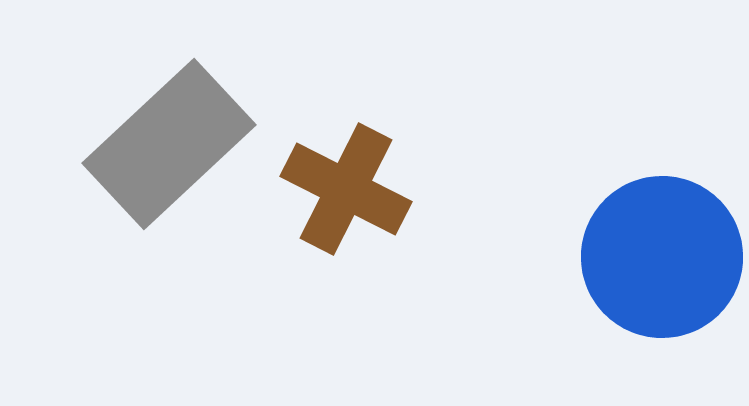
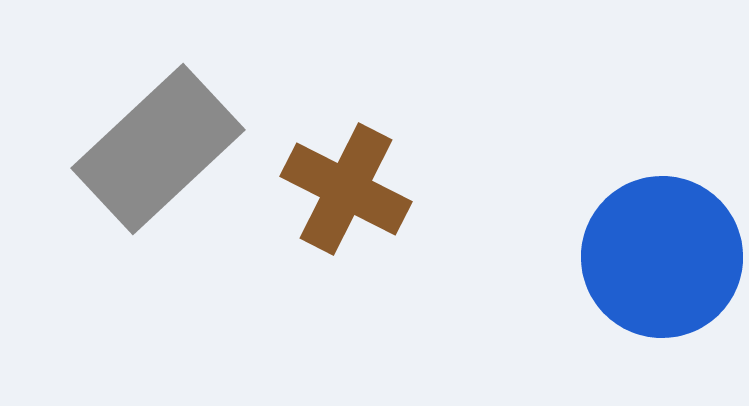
gray rectangle: moved 11 px left, 5 px down
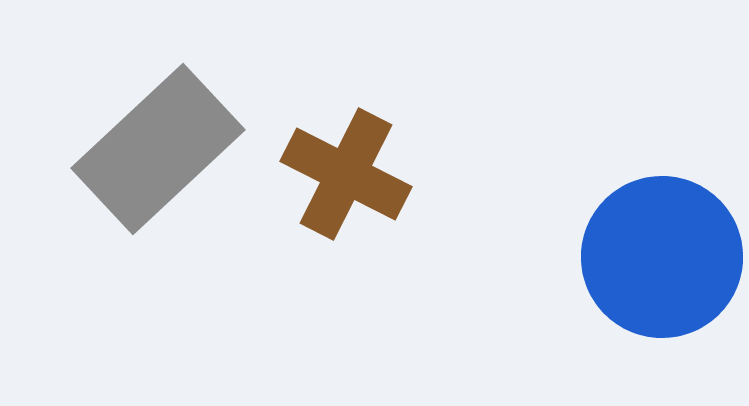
brown cross: moved 15 px up
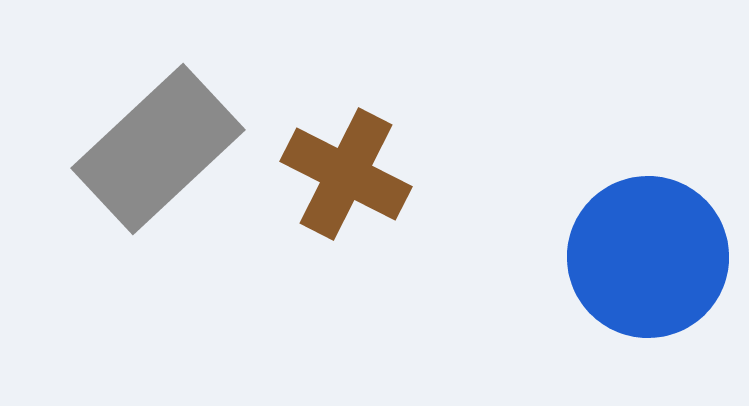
blue circle: moved 14 px left
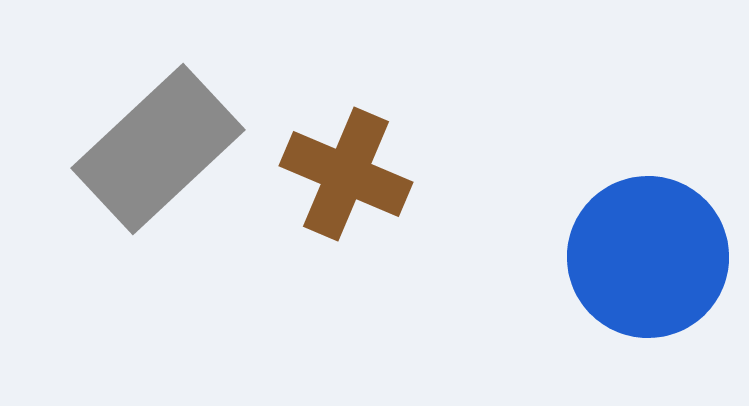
brown cross: rotated 4 degrees counterclockwise
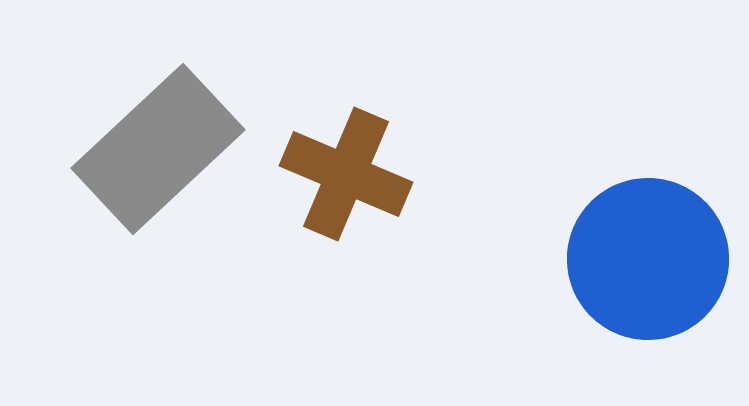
blue circle: moved 2 px down
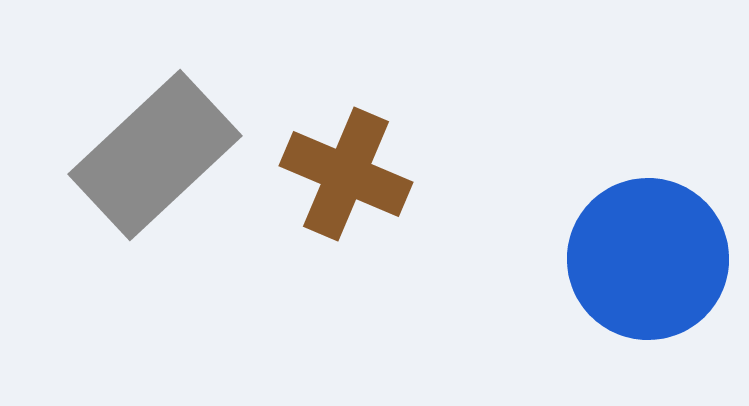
gray rectangle: moved 3 px left, 6 px down
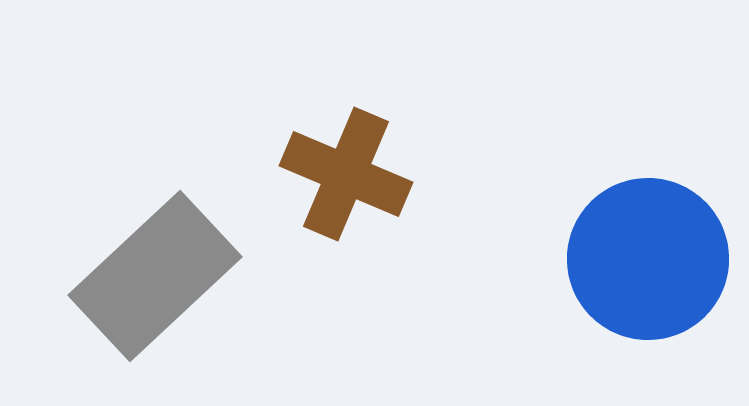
gray rectangle: moved 121 px down
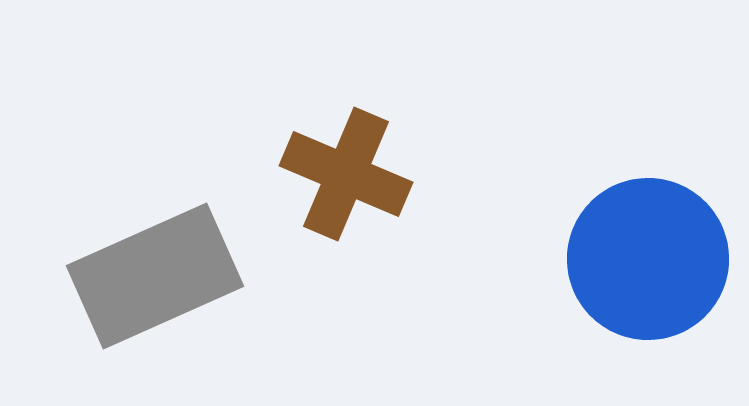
gray rectangle: rotated 19 degrees clockwise
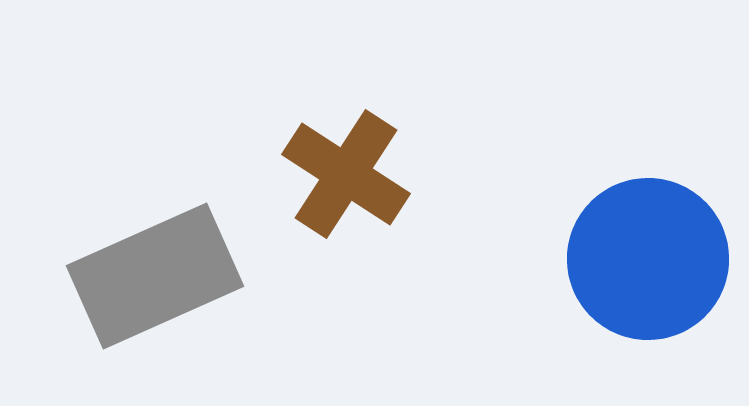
brown cross: rotated 10 degrees clockwise
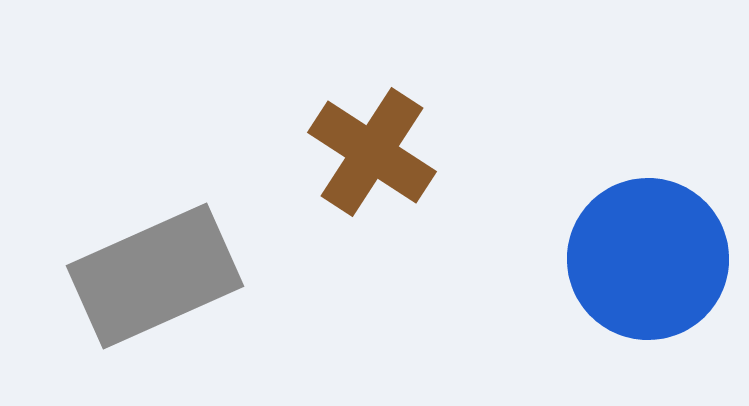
brown cross: moved 26 px right, 22 px up
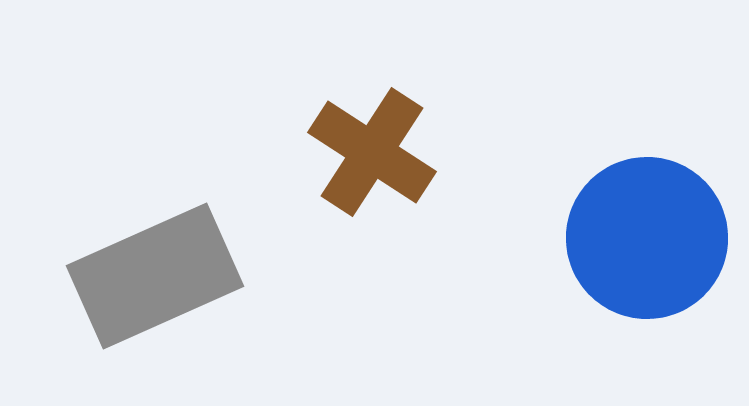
blue circle: moved 1 px left, 21 px up
